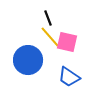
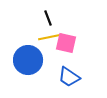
yellow line: rotated 60 degrees counterclockwise
pink square: moved 1 px left, 1 px down
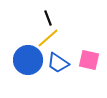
yellow line: moved 2 px left, 1 px down; rotated 30 degrees counterclockwise
pink square: moved 23 px right, 17 px down
blue trapezoid: moved 11 px left, 14 px up
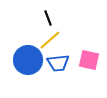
yellow line: moved 2 px right, 2 px down
blue trapezoid: rotated 40 degrees counterclockwise
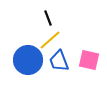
blue trapezoid: moved 1 px right, 2 px up; rotated 75 degrees clockwise
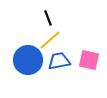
blue trapezoid: rotated 100 degrees clockwise
